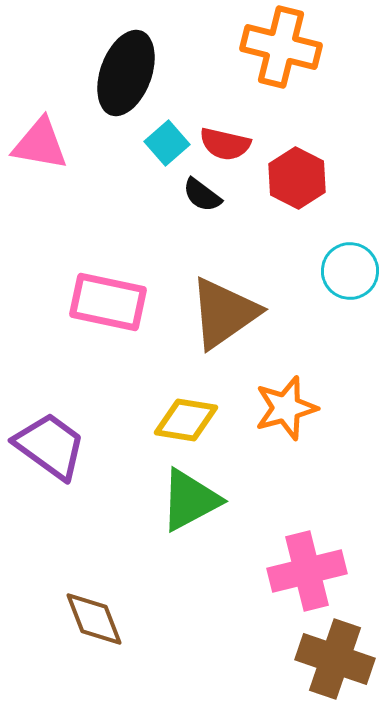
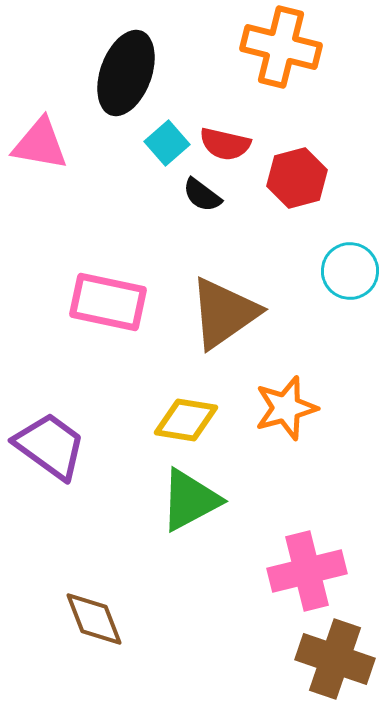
red hexagon: rotated 18 degrees clockwise
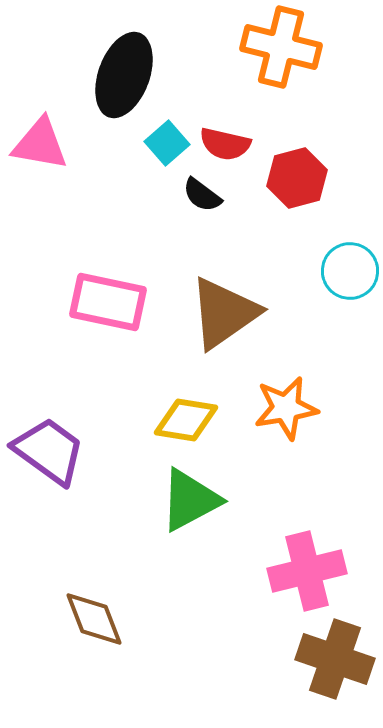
black ellipse: moved 2 px left, 2 px down
orange star: rotated 6 degrees clockwise
purple trapezoid: moved 1 px left, 5 px down
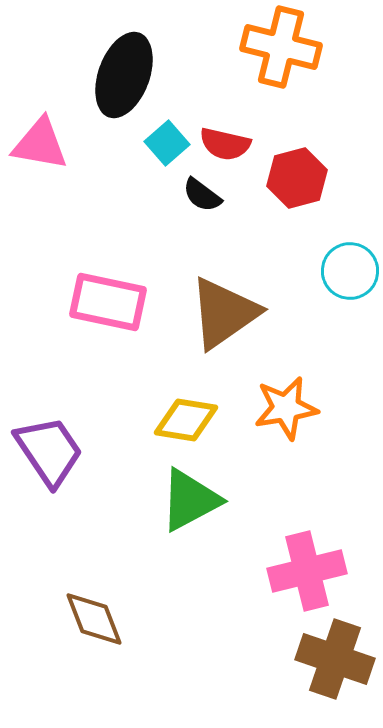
purple trapezoid: rotated 20 degrees clockwise
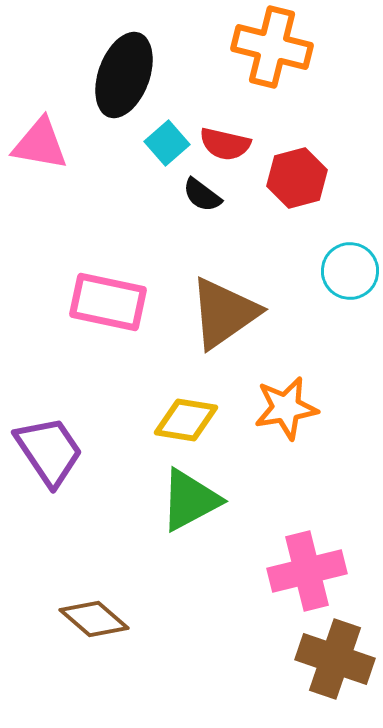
orange cross: moved 9 px left
brown diamond: rotated 28 degrees counterclockwise
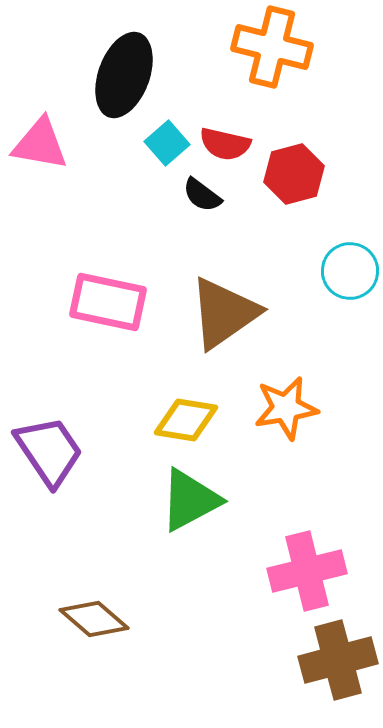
red hexagon: moved 3 px left, 4 px up
brown cross: moved 3 px right, 1 px down; rotated 34 degrees counterclockwise
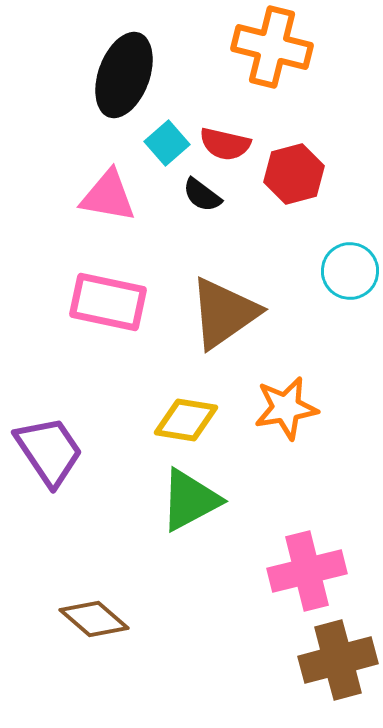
pink triangle: moved 68 px right, 52 px down
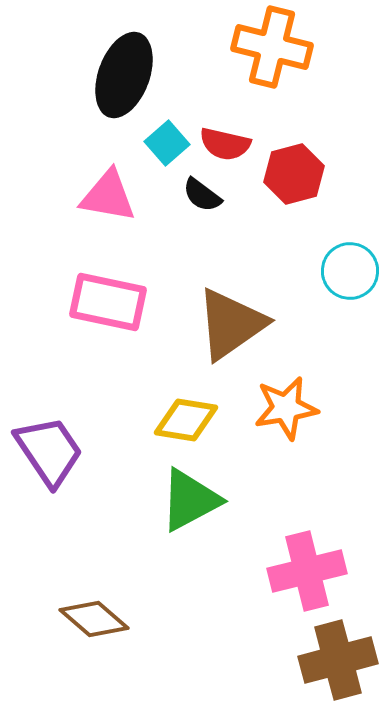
brown triangle: moved 7 px right, 11 px down
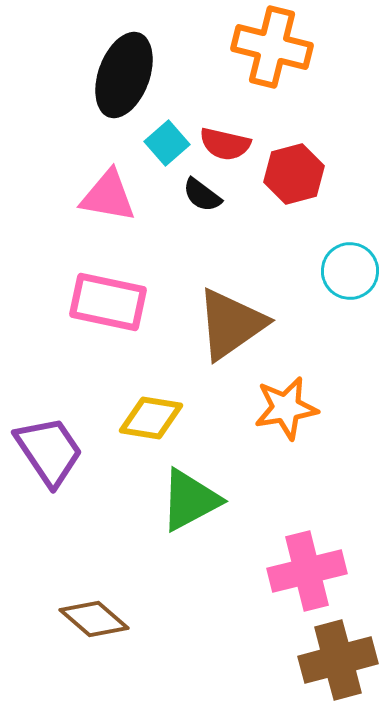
yellow diamond: moved 35 px left, 2 px up
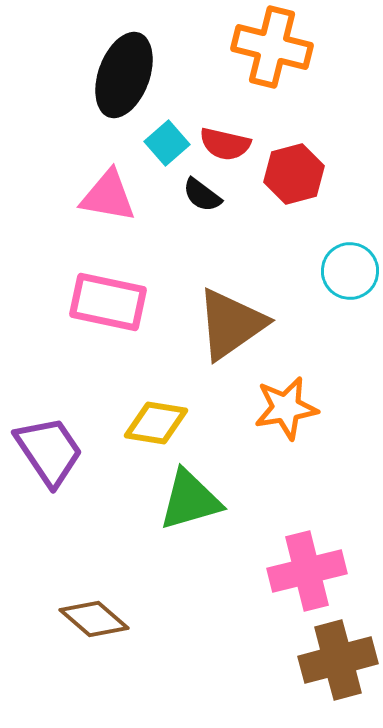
yellow diamond: moved 5 px right, 5 px down
green triangle: rotated 12 degrees clockwise
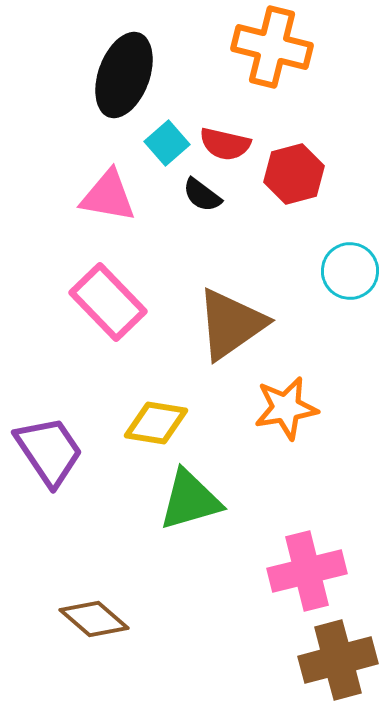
pink rectangle: rotated 34 degrees clockwise
